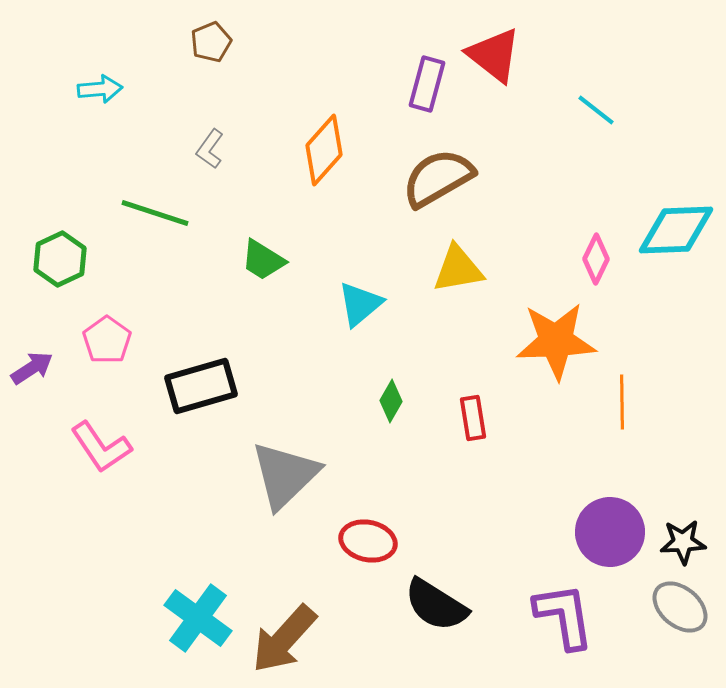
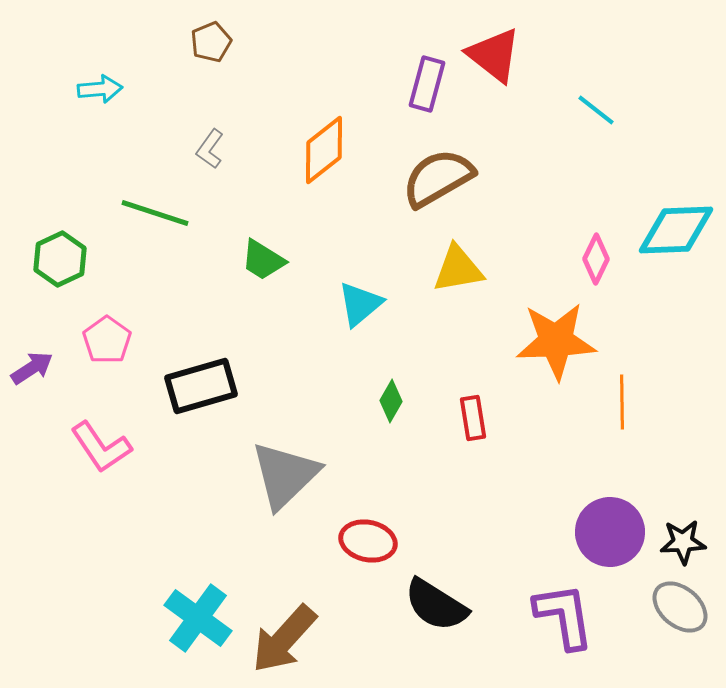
orange diamond: rotated 10 degrees clockwise
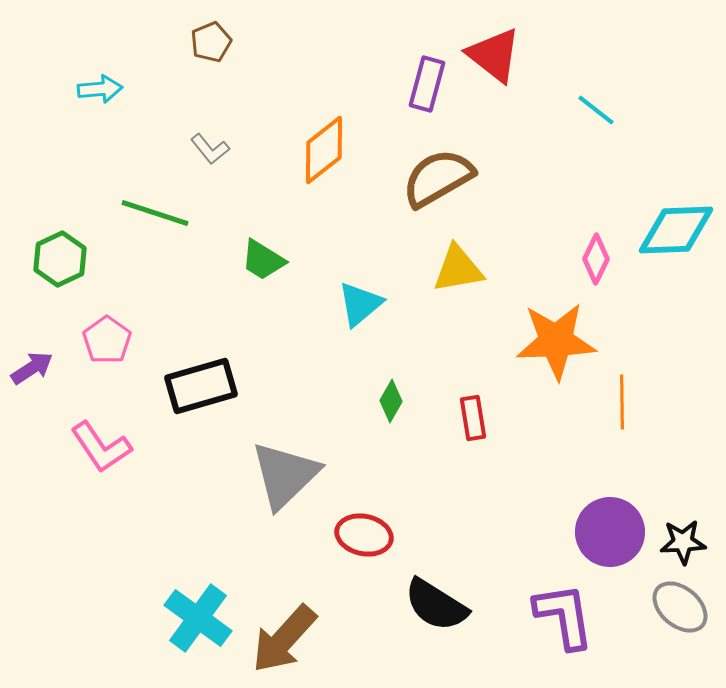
gray L-shape: rotated 75 degrees counterclockwise
red ellipse: moved 4 px left, 6 px up
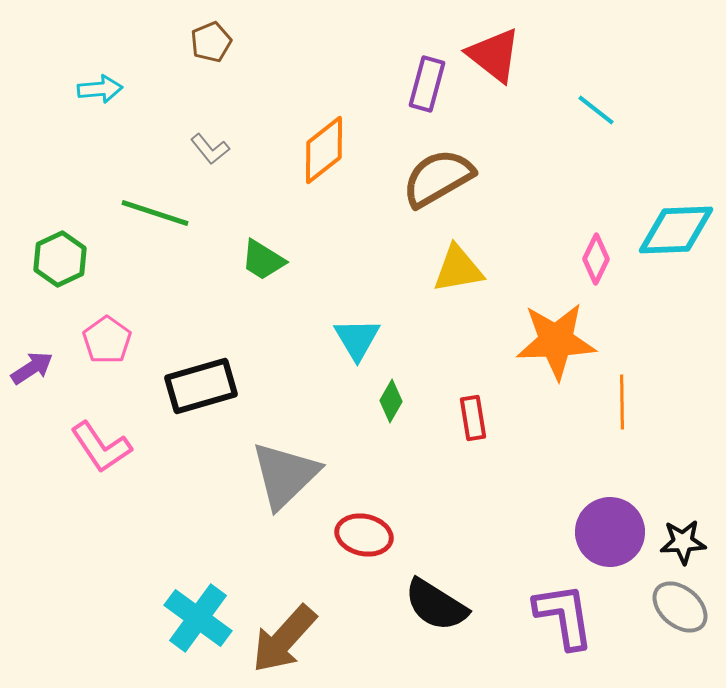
cyan triangle: moved 3 px left, 35 px down; rotated 21 degrees counterclockwise
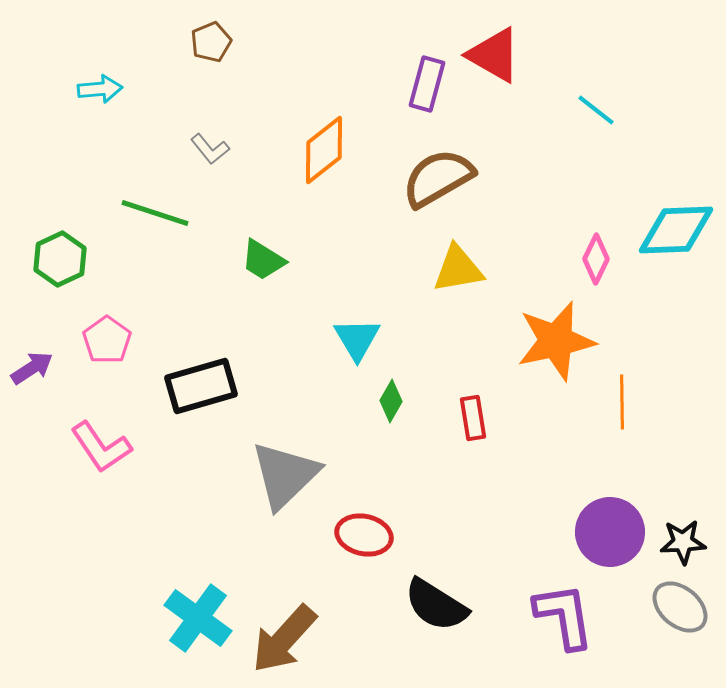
red triangle: rotated 8 degrees counterclockwise
orange star: rotated 10 degrees counterclockwise
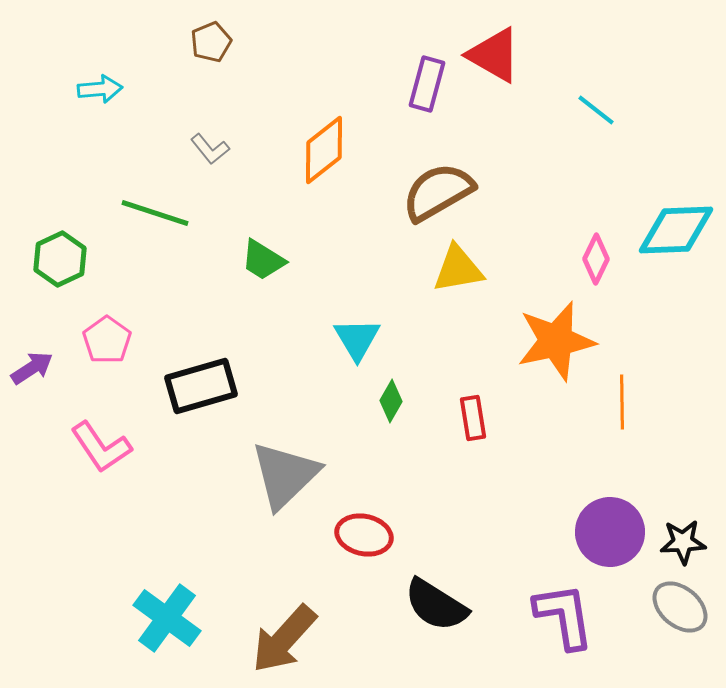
brown semicircle: moved 14 px down
cyan cross: moved 31 px left
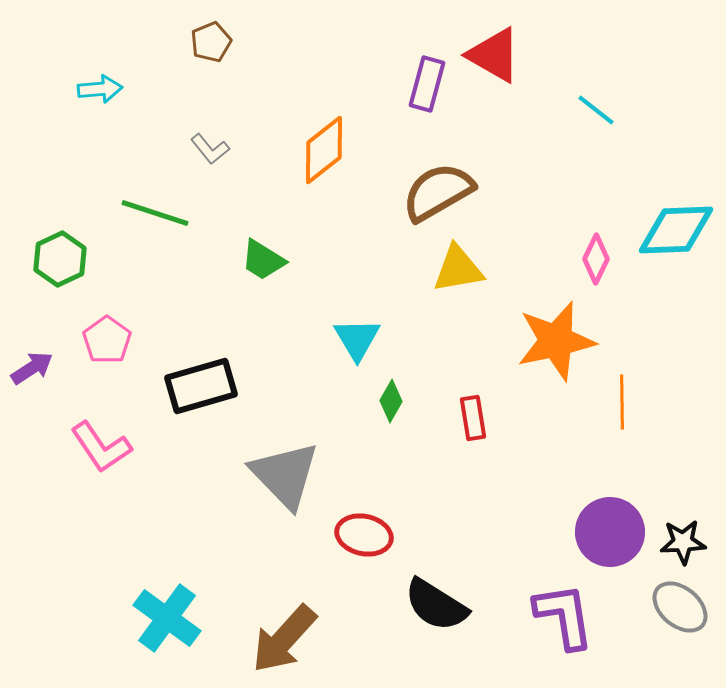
gray triangle: rotated 30 degrees counterclockwise
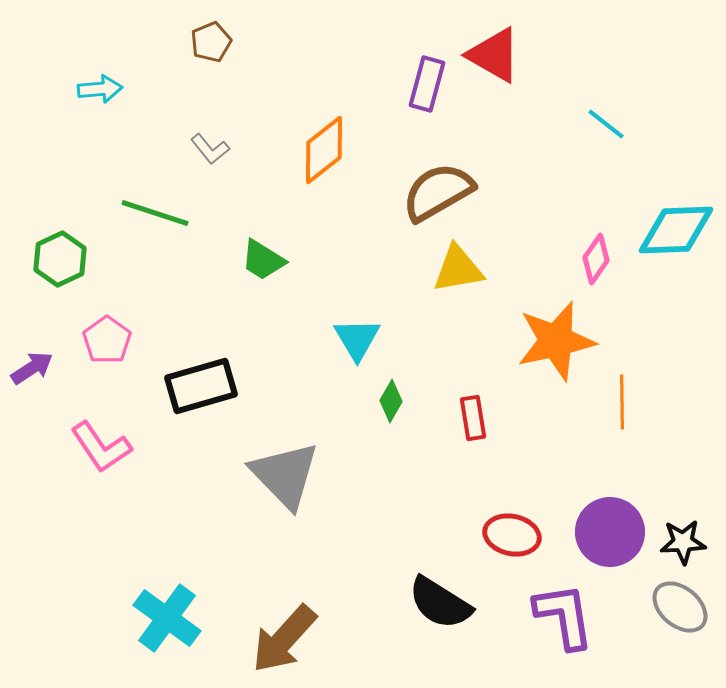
cyan line: moved 10 px right, 14 px down
pink diamond: rotated 9 degrees clockwise
red ellipse: moved 148 px right
black semicircle: moved 4 px right, 2 px up
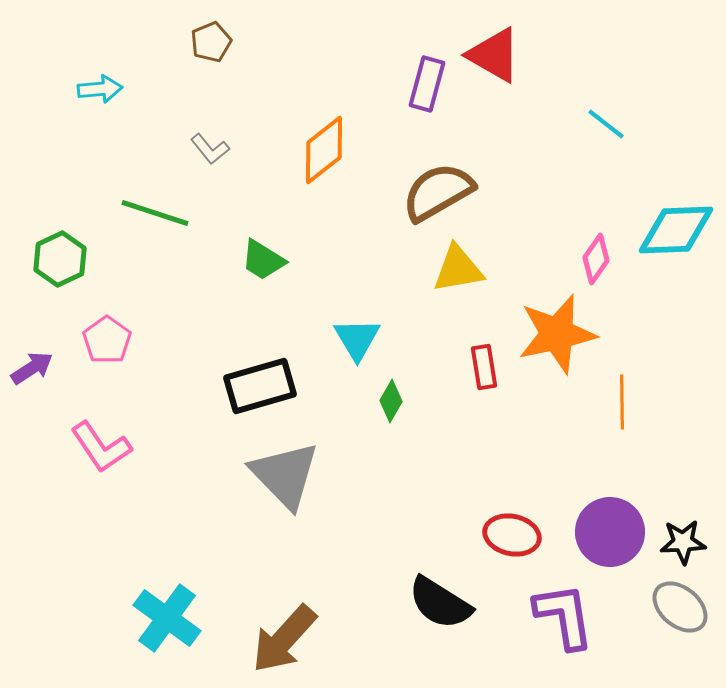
orange star: moved 1 px right, 7 px up
black rectangle: moved 59 px right
red rectangle: moved 11 px right, 51 px up
